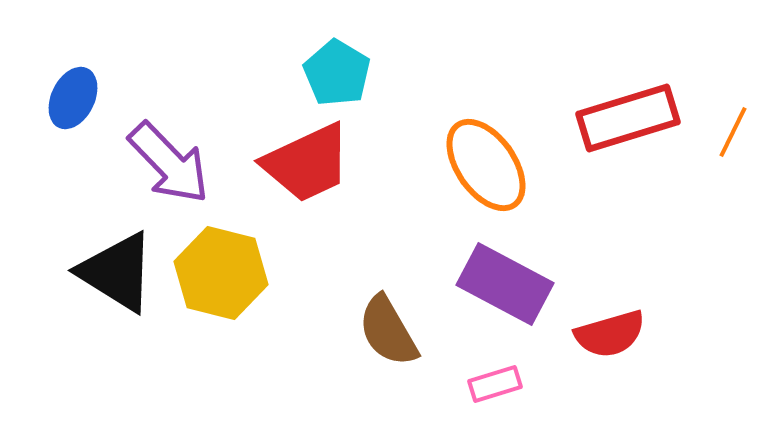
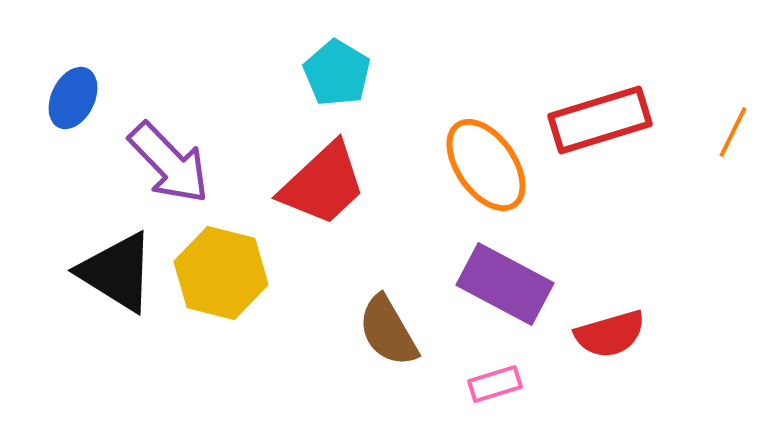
red rectangle: moved 28 px left, 2 px down
red trapezoid: moved 16 px right, 21 px down; rotated 18 degrees counterclockwise
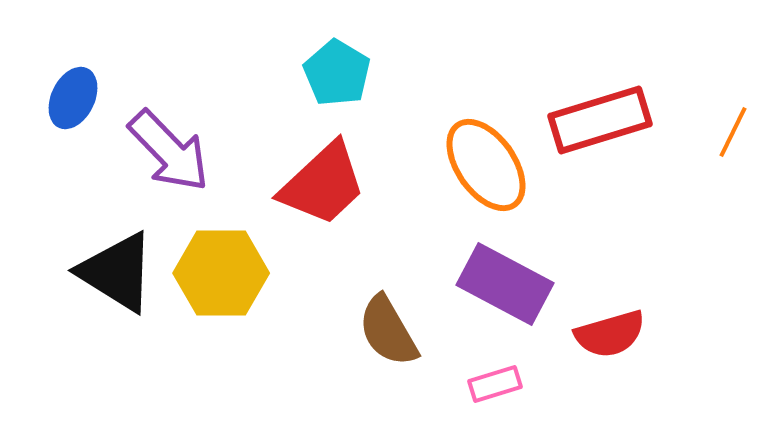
purple arrow: moved 12 px up
yellow hexagon: rotated 14 degrees counterclockwise
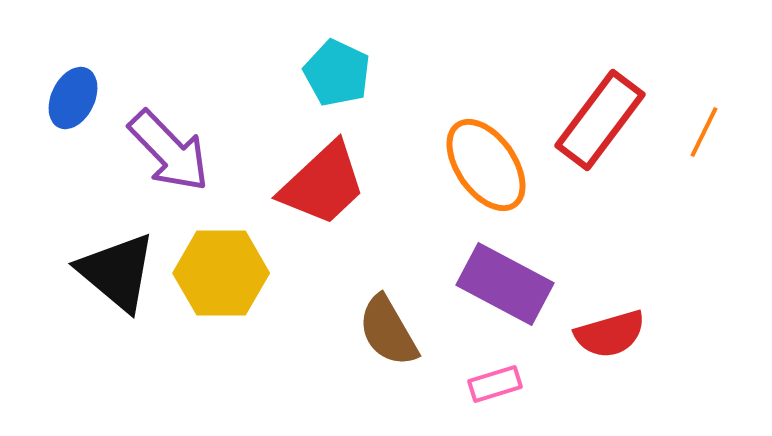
cyan pentagon: rotated 6 degrees counterclockwise
red rectangle: rotated 36 degrees counterclockwise
orange line: moved 29 px left
black triangle: rotated 8 degrees clockwise
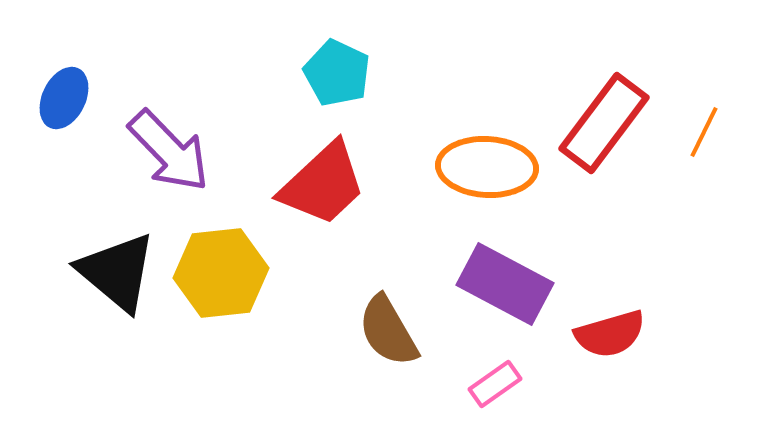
blue ellipse: moved 9 px left
red rectangle: moved 4 px right, 3 px down
orange ellipse: moved 1 px right, 2 px down; rotated 52 degrees counterclockwise
yellow hexagon: rotated 6 degrees counterclockwise
pink rectangle: rotated 18 degrees counterclockwise
